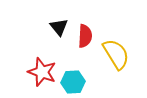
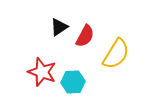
black triangle: rotated 36 degrees clockwise
red semicircle: rotated 25 degrees clockwise
yellow semicircle: rotated 64 degrees clockwise
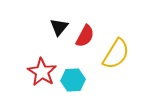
black triangle: rotated 18 degrees counterclockwise
red star: rotated 12 degrees clockwise
cyan hexagon: moved 2 px up
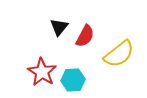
yellow semicircle: moved 3 px right; rotated 20 degrees clockwise
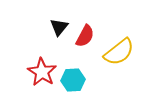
yellow semicircle: moved 2 px up
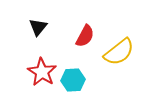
black triangle: moved 21 px left
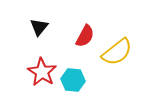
black triangle: moved 1 px right
yellow semicircle: moved 2 px left
cyan hexagon: rotated 10 degrees clockwise
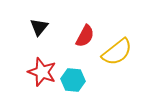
red star: rotated 12 degrees counterclockwise
